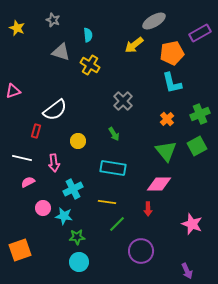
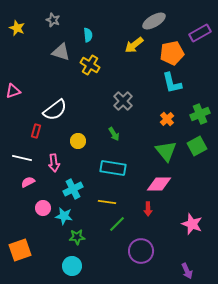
cyan circle: moved 7 px left, 4 px down
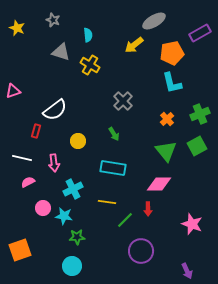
green line: moved 8 px right, 4 px up
